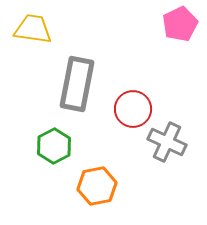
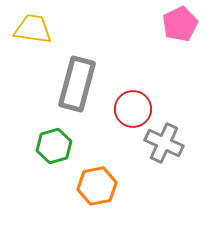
gray rectangle: rotated 4 degrees clockwise
gray cross: moved 3 px left, 1 px down
green hexagon: rotated 12 degrees clockwise
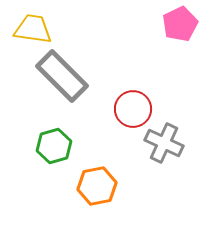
gray rectangle: moved 15 px left, 8 px up; rotated 60 degrees counterclockwise
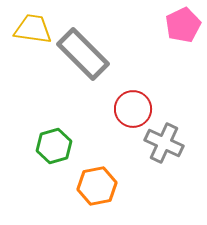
pink pentagon: moved 3 px right, 1 px down
gray rectangle: moved 21 px right, 22 px up
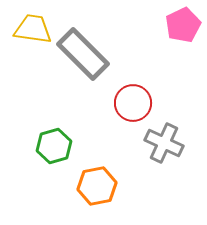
red circle: moved 6 px up
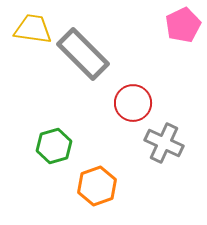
orange hexagon: rotated 9 degrees counterclockwise
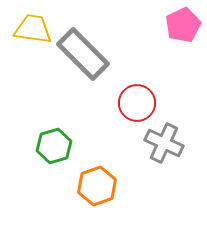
red circle: moved 4 px right
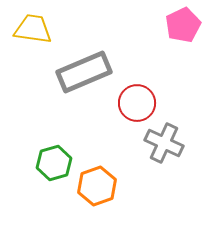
gray rectangle: moved 1 px right, 18 px down; rotated 68 degrees counterclockwise
green hexagon: moved 17 px down
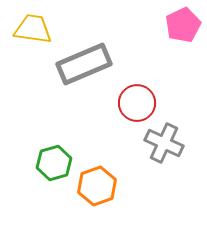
gray rectangle: moved 8 px up
